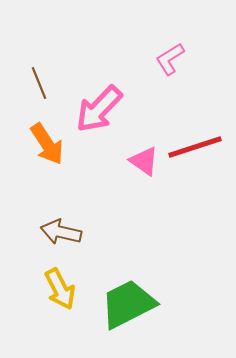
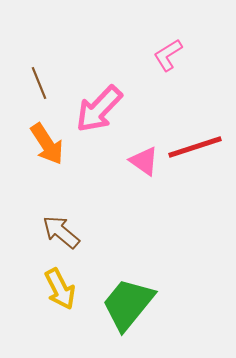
pink L-shape: moved 2 px left, 4 px up
brown arrow: rotated 27 degrees clockwise
green trapezoid: rotated 24 degrees counterclockwise
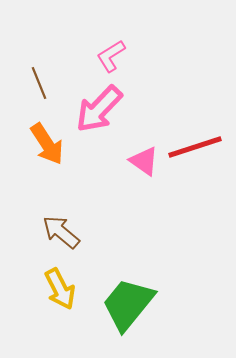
pink L-shape: moved 57 px left, 1 px down
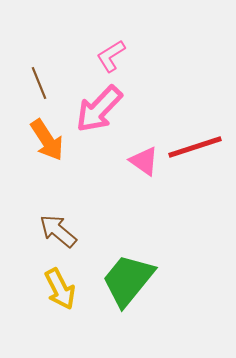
orange arrow: moved 4 px up
brown arrow: moved 3 px left, 1 px up
green trapezoid: moved 24 px up
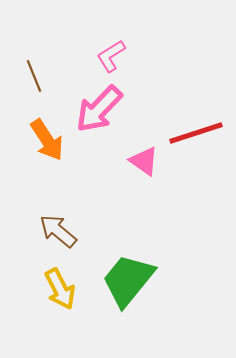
brown line: moved 5 px left, 7 px up
red line: moved 1 px right, 14 px up
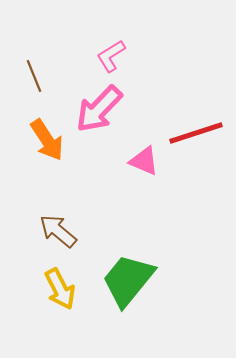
pink triangle: rotated 12 degrees counterclockwise
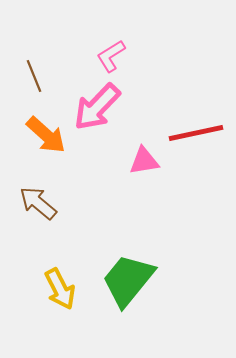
pink arrow: moved 2 px left, 2 px up
red line: rotated 6 degrees clockwise
orange arrow: moved 1 px left, 5 px up; rotated 15 degrees counterclockwise
pink triangle: rotated 32 degrees counterclockwise
brown arrow: moved 20 px left, 28 px up
